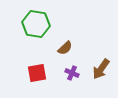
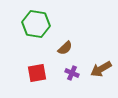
brown arrow: rotated 25 degrees clockwise
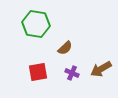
red square: moved 1 px right, 1 px up
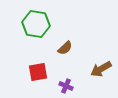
purple cross: moved 6 px left, 13 px down
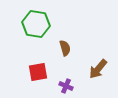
brown semicircle: rotated 63 degrees counterclockwise
brown arrow: moved 3 px left; rotated 20 degrees counterclockwise
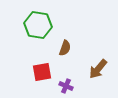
green hexagon: moved 2 px right, 1 px down
brown semicircle: rotated 35 degrees clockwise
red square: moved 4 px right
